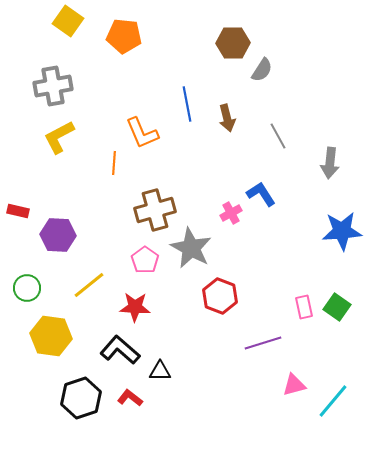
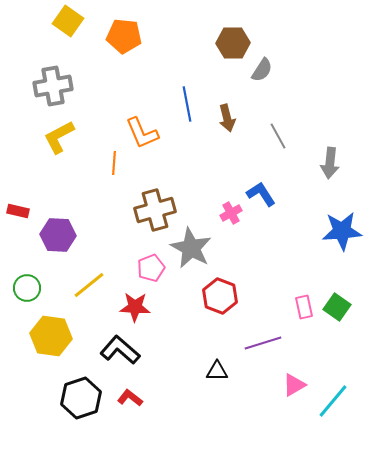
pink pentagon: moved 6 px right, 8 px down; rotated 16 degrees clockwise
black triangle: moved 57 px right
pink triangle: rotated 15 degrees counterclockwise
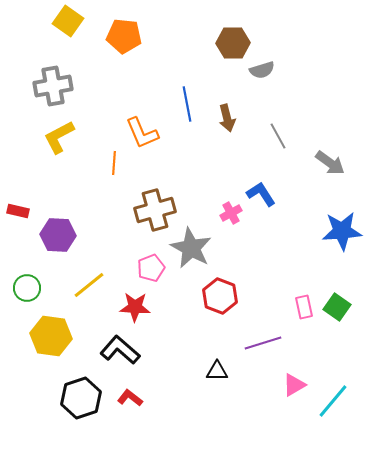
gray semicircle: rotated 40 degrees clockwise
gray arrow: rotated 60 degrees counterclockwise
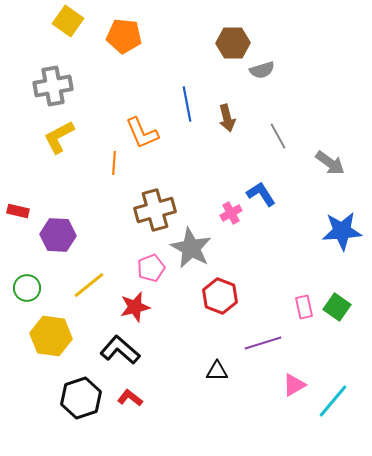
red star: rotated 16 degrees counterclockwise
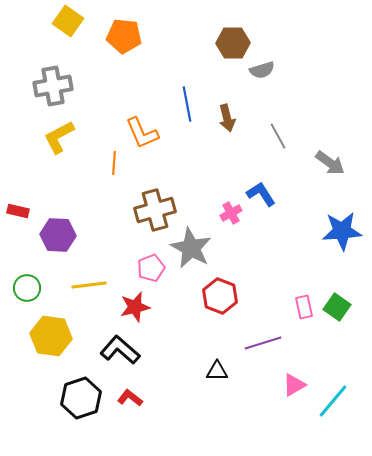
yellow line: rotated 32 degrees clockwise
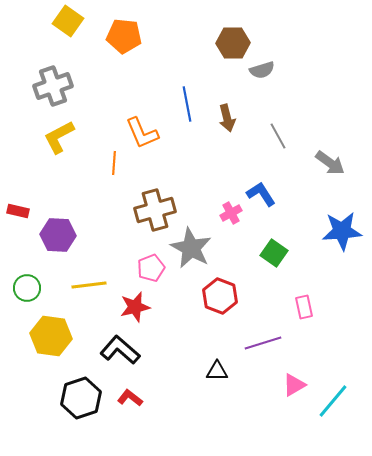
gray cross: rotated 9 degrees counterclockwise
green square: moved 63 px left, 54 px up
